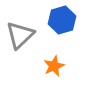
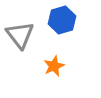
gray triangle: rotated 24 degrees counterclockwise
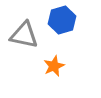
gray triangle: moved 4 px right; rotated 40 degrees counterclockwise
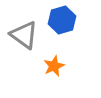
gray triangle: rotated 24 degrees clockwise
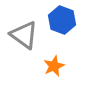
blue hexagon: rotated 24 degrees counterclockwise
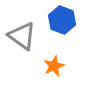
gray triangle: moved 2 px left, 1 px down
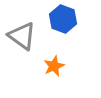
blue hexagon: moved 1 px right, 1 px up
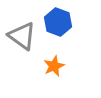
blue hexagon: moved 5 px left, 3 px down
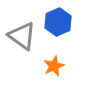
blue hexagon: rotated 16 degrees clockwise
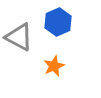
gray triangle: moved 3 px left, 1 px down; rotated 8 degrees counterclockwise
